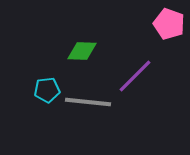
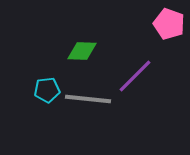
gray line: moved 3 px up
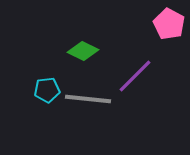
pink pentagon: rotated 8 degrees clockwise
green diamond: moved 1 px right; rotated 24 degrees clockwise
